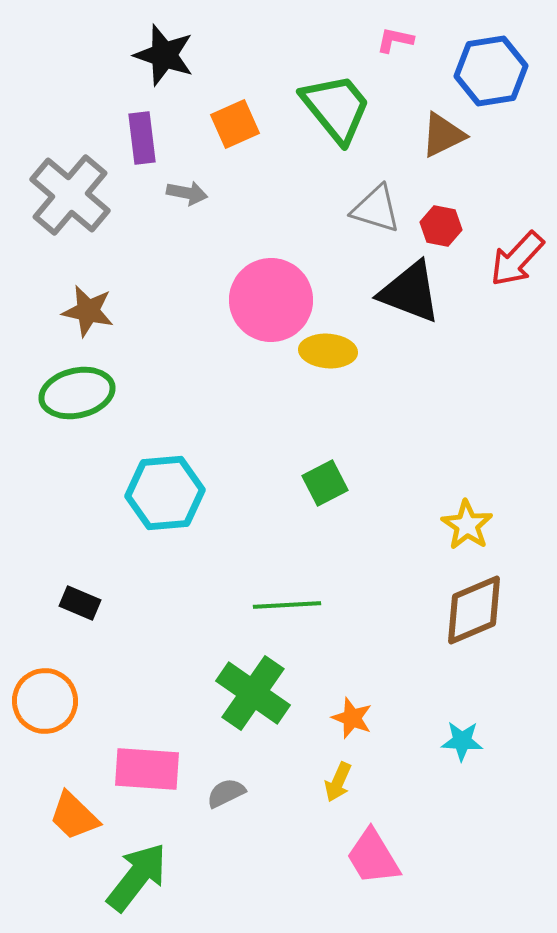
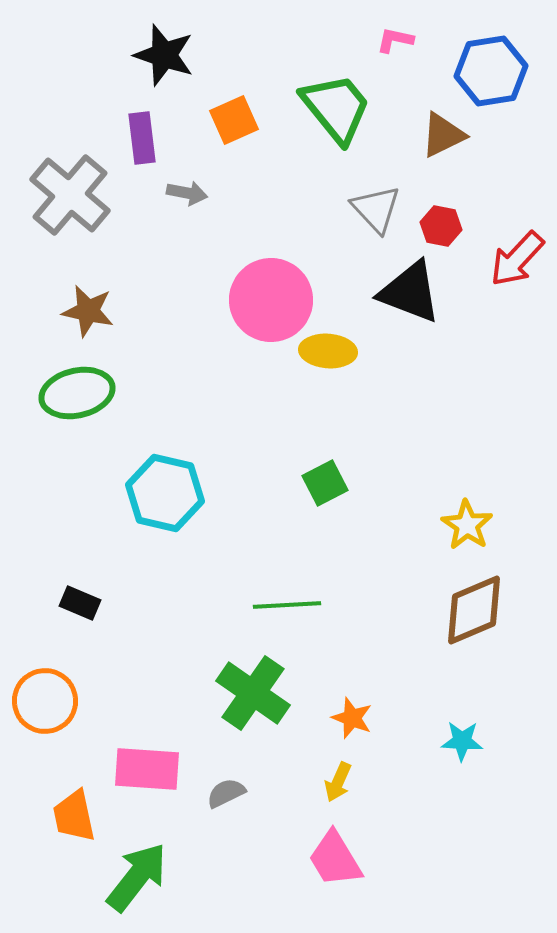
orange square: moved 1 px left, 4 px up
gray triangle: rotated 30 degrees clockwise
cyan hexagon: rotated 18 degrees clockwise
orange trapezoid: rotated 34 degrees clockwise
pink trapezoid: moved 38 px left, 2 px down
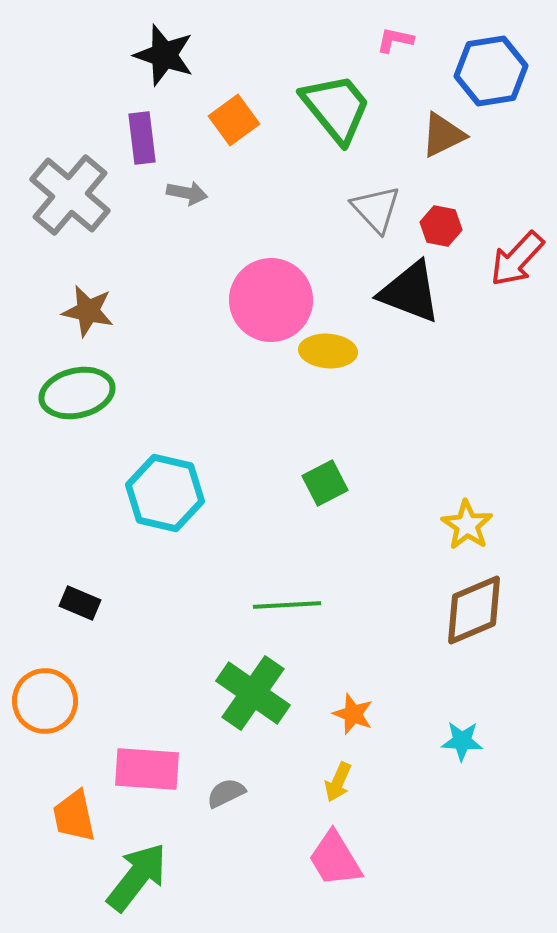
orange square: rotated 12 degrees counterclockwise
orange star: moved 1 px right, 4 px up
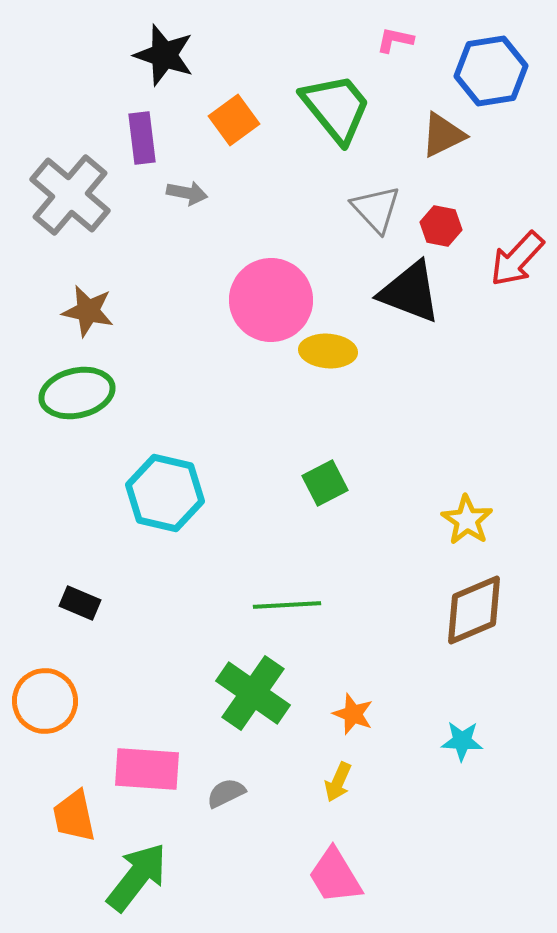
yellow star: moved 5 px up
pink trapezoid: moved 17 px down
